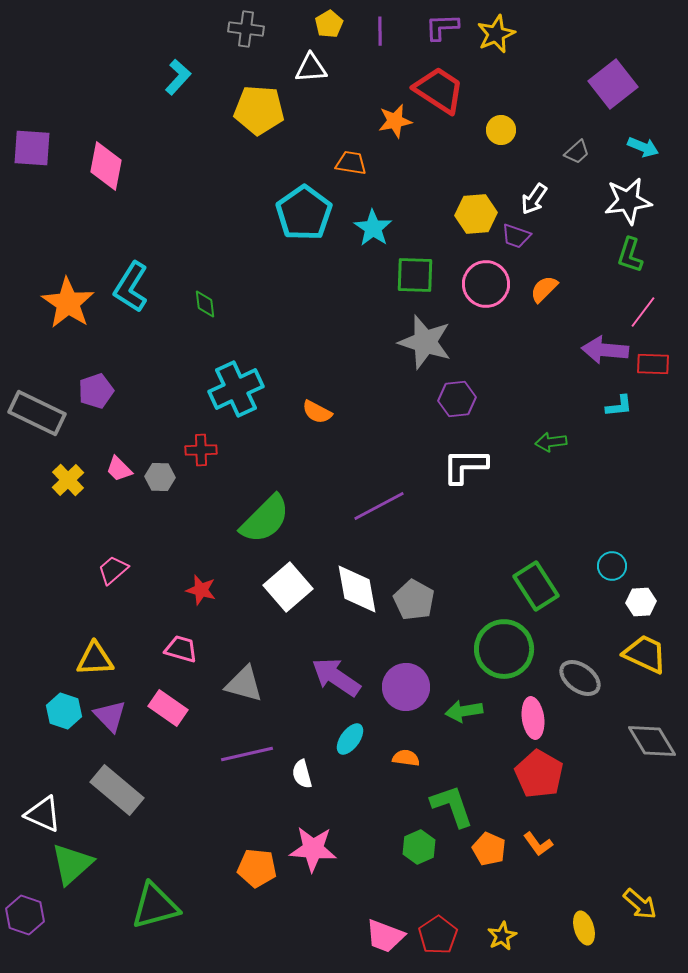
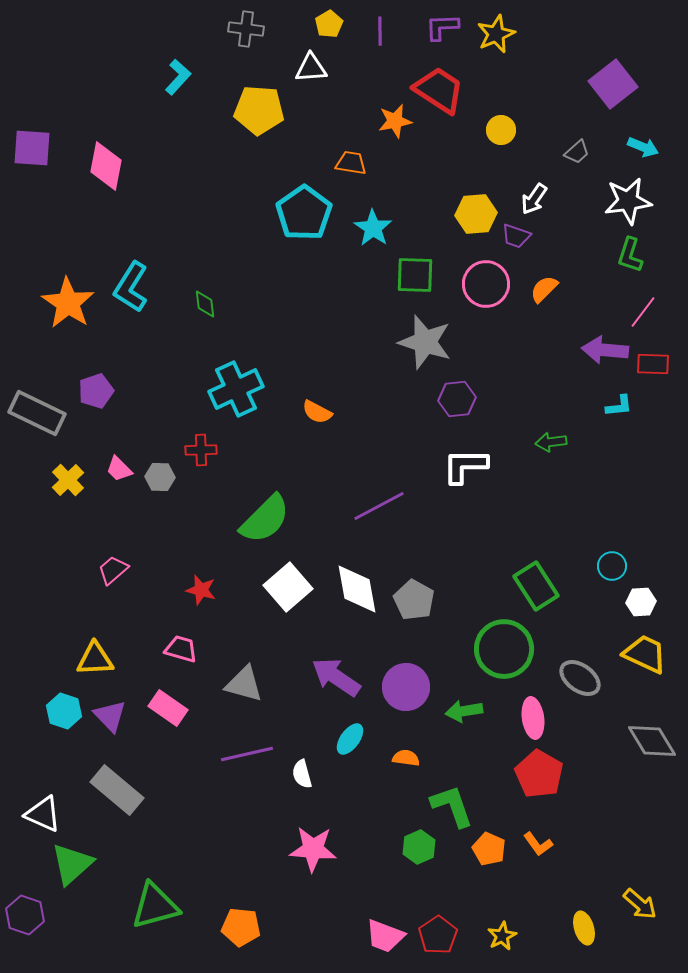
orange pentagon at (257, 868): moved 16 px left, 59 px down
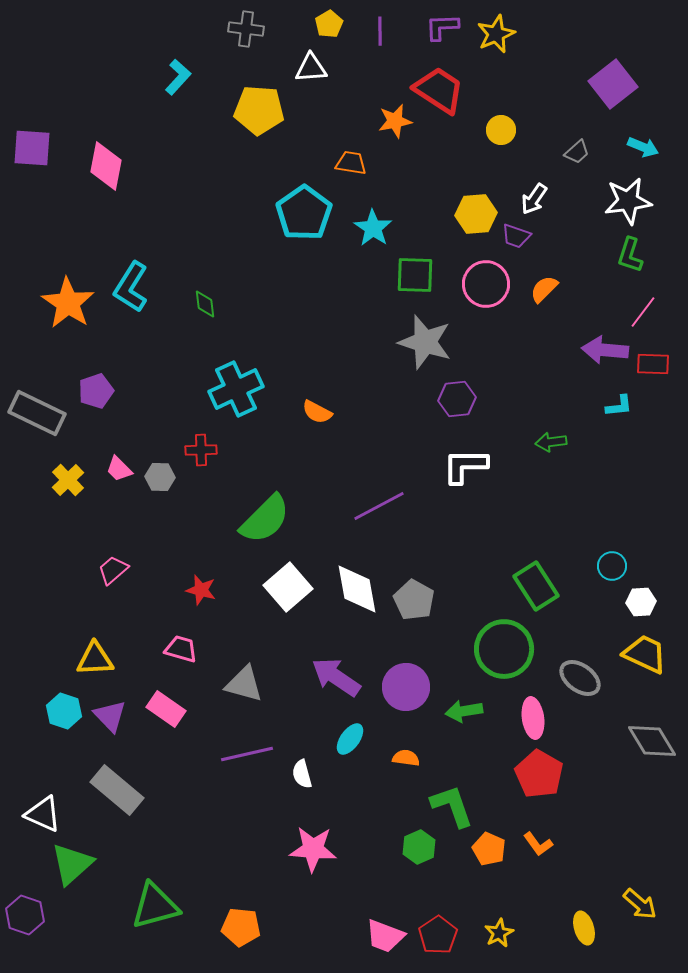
pink rectangle at (168, 708): moved 2 px left, 1 px down
yellow star at (502, 936): moved 3 px left, 3 px up
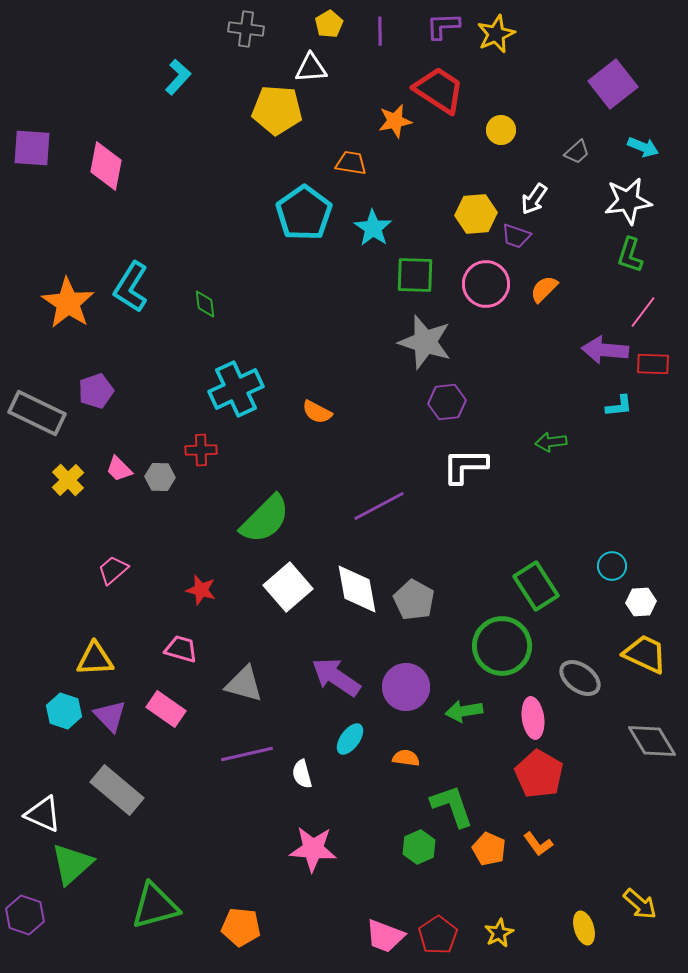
purple L-shape at (442, 27): moved 1 px right, 1 px up
yellow pentagon at (259, 110): moved 18 px right
purple hexagon at (457, 399): moved 10 px left, 3 px down
green circle at (504, 649): moved 2 px left, 3 px up
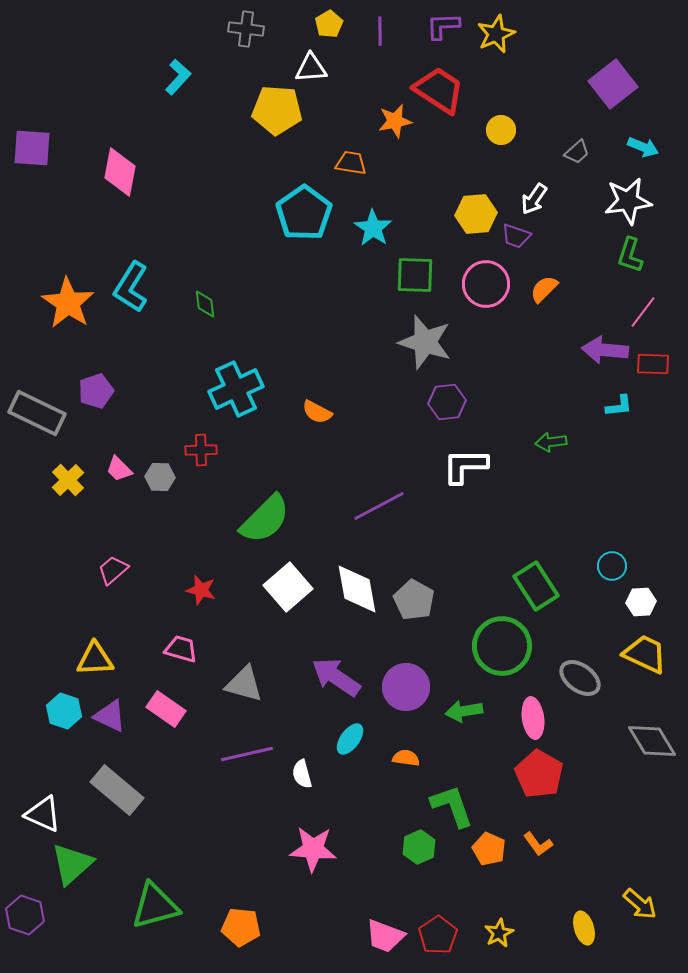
pink diamond at (106, 166): moved 14 px right, 6 px down
purple triangle at (110, 716): rotated 21 degrees counterclockwise
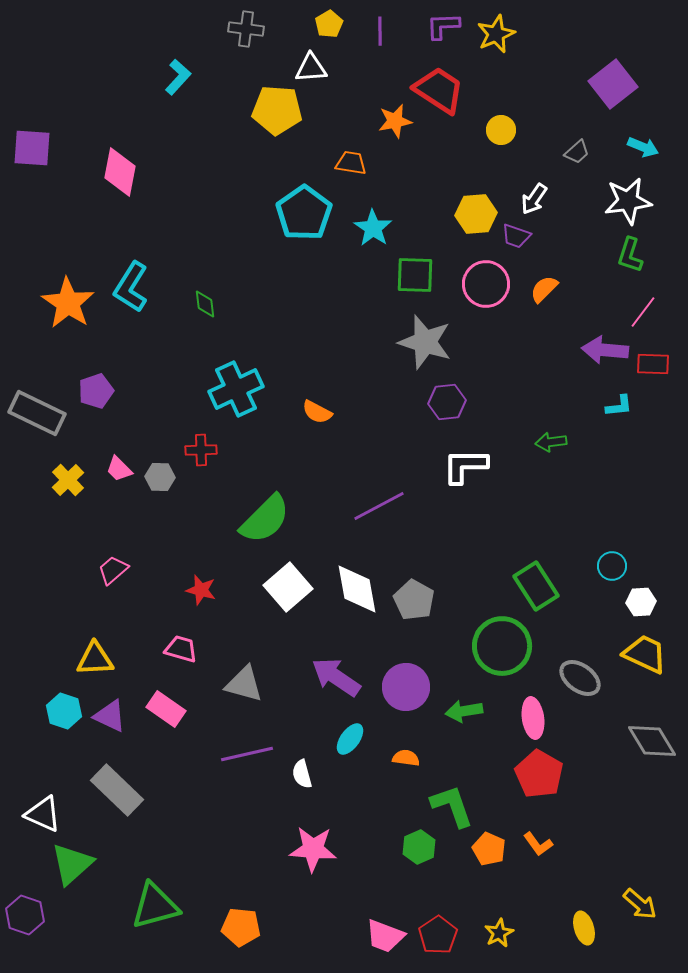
gray rectangle at (117, 790): rotated 4 degrees clockwise
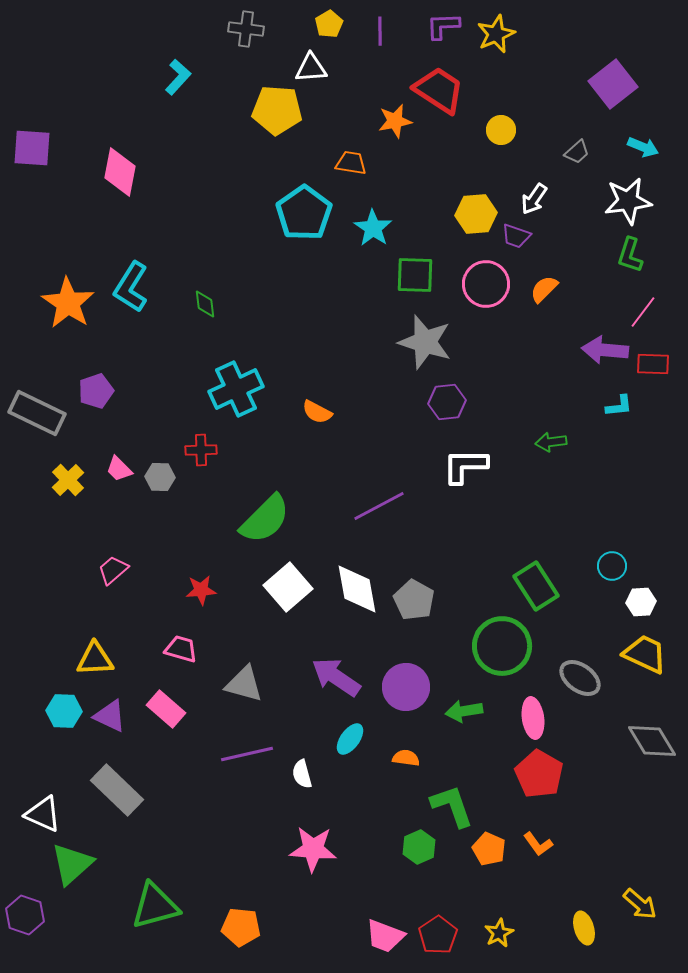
red star at (201, 590): rotated 20 degrees counterclockwise
pink rectangle at (166, 709): rotated 6 degrees clockwise
cyan hexagon at (64, 711): rotated 16 degrees counterclockwise
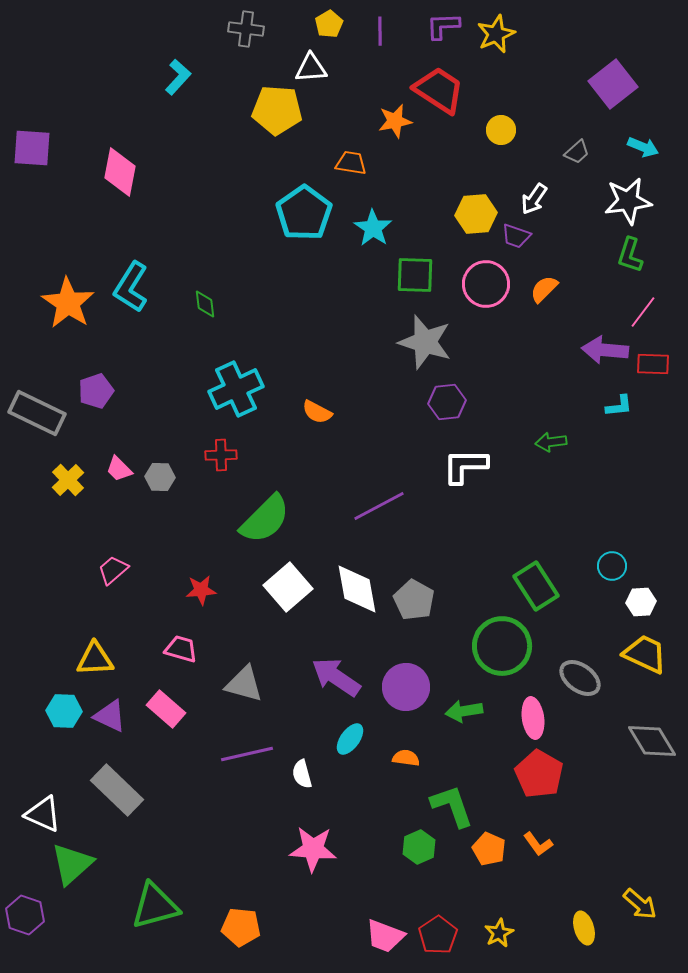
red cross at (201, 450): moved 20 px right, 5 px down
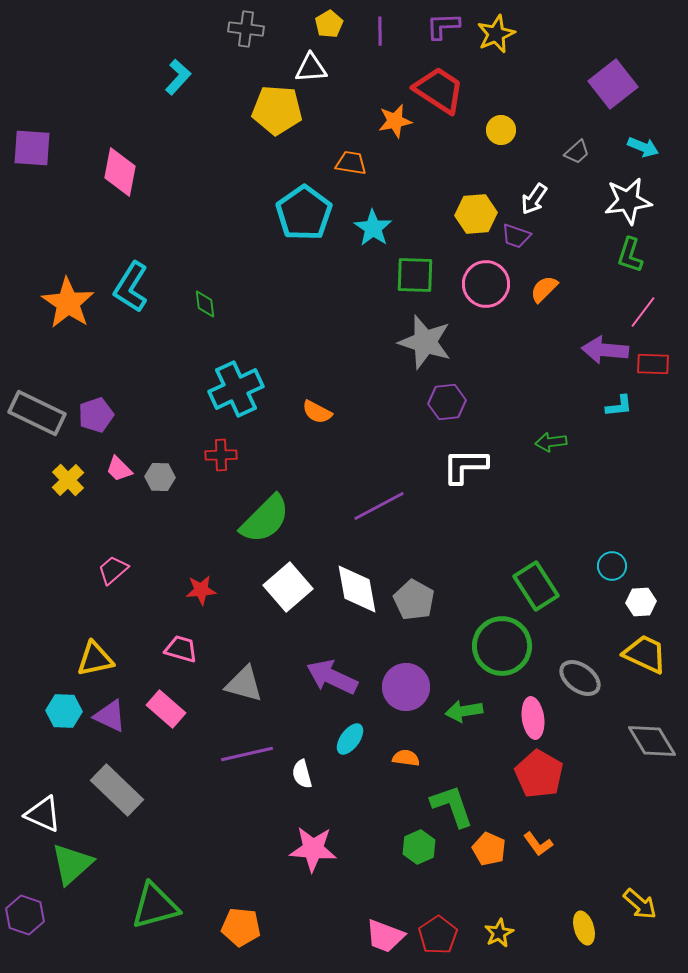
purple pentagon at (96, 391): moved 24 px down
yellow triangle at (95, 659): rotated 9 degrees counterclockwise
purple arrow at (336, 677): moved 4 px left; rotated 9 degrees counterclockwise
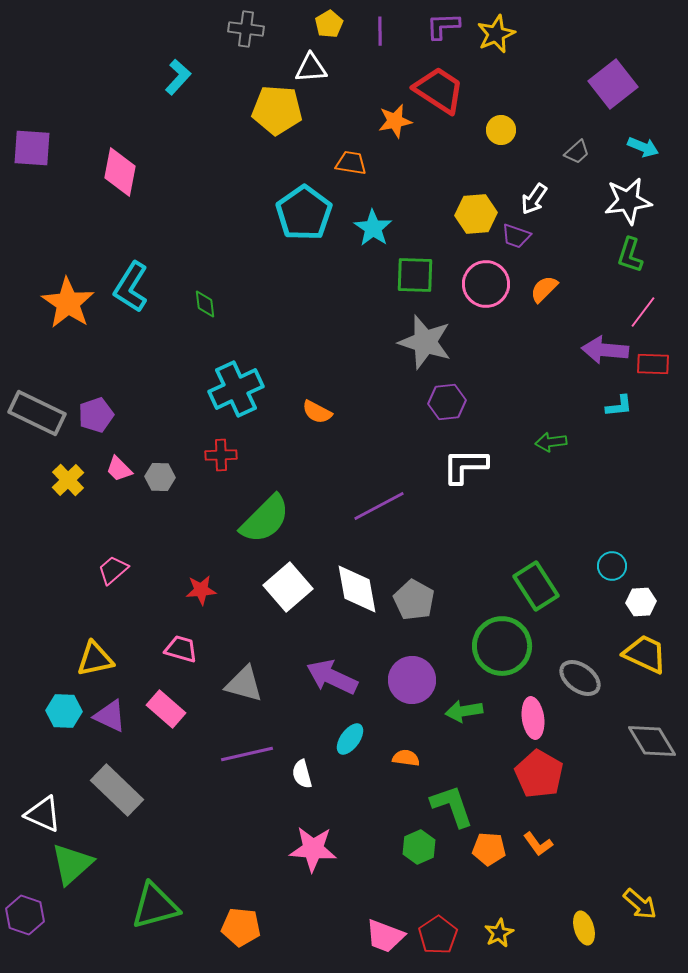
purple circle at (406, 687): moved 6 px right, 7 px up
orange pentagon at (489, 849): rotated 20 degrees counterclockwise
